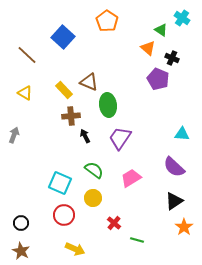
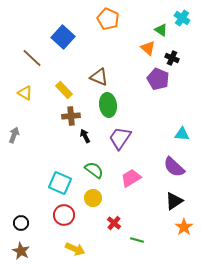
orange pentagon: moved 1 px right, 2 px up; rotated 10 degrees counterclockwise
brown line: moved 5 px right, 3 px down
brown triangle: moved 10 px right, 5 px up
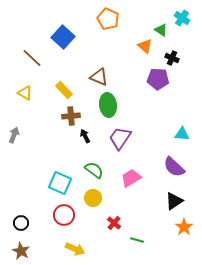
orange triangle: moved 3 px left, 2 px up
purple pentagon: rotated 20 degrees counterclockwise
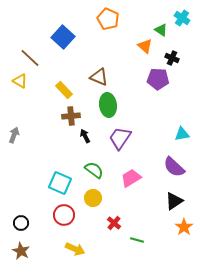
brown line: moved 2 px left
yellow triangle: moved 5 px left, 12 px up
cyan triangle: rotated 14 degrees counterclockwise
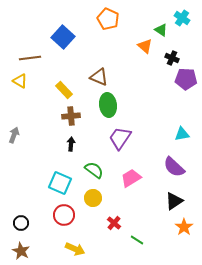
brown line: rotated 50 degrees counterclockwise
purple pentagon: moved 28 px right
black arrow: moved 14 px left, 8 px down; rotated 32 degrees clockwise
green line: rotated 16 degrees clockwise
